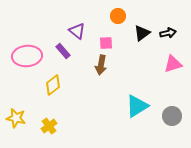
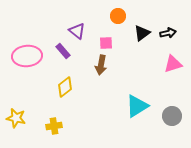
yellow diamond: moved 12 px right, 2 px down
yellow cross: moved 5 px right; rotated 28 degrees clockwise
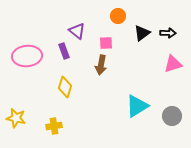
black arrow: rotated 14 degrees clockwise
purple rectangle: moved 1 px right; rotated 21 degrees clockwise
yellow diamond: rotated 35 degrees counterclockwise
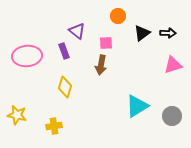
pink triangle: moved 1 px down
yellow star: moved 1 px right, 3 px up
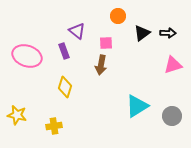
pink ellipse: rotated 24 degrees clockwise
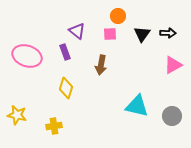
black triangle: moved 1 px down; rotated 18 degrees counterclockwise
pink square: moved 4 px right, 9 px up
purple rectangle: moved 1 px right, 1 px down
pink triangle: rotated 12 degrees counterclockwise
yellow diamond: moved 1 px right, 1 px down
cyan triangle: rotated 45 degrees clockwise
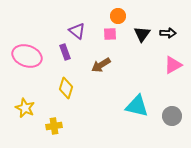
brown arrow: rotated 48 degrees clockwise
yellow star: moved 8 px right, 7 px up; rotated 12 degrees clockwise
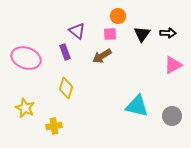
pink ellipse: moved 1 px left, 2 px down
brown arrow: moved 1 px right, 9 px up
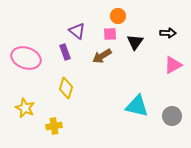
black triangle: moved 7 px left, 8 px down
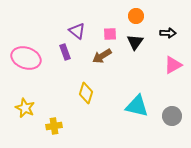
orange circle: moved 18 px right
yellow diamond: moved 20 px right, 5 px down
